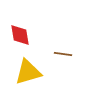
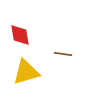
yellow triangle: moved 2 px left
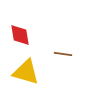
yellow triangle: rotated 32 degrees clockwise
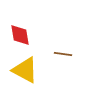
yellow triangle: moved 1 px left, 2 px up; rotated 12 degrees clockwise
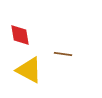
yellow triangle: moved 4 px right
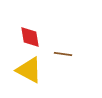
red diamond: moved 10 px right, 2 px down
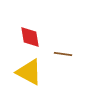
yellow triangle: moved 2 px down
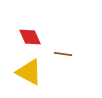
red diamond: rotated 15 degrees counterclockwise
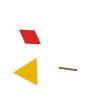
brown line: moved 5 px right, 15 px down
